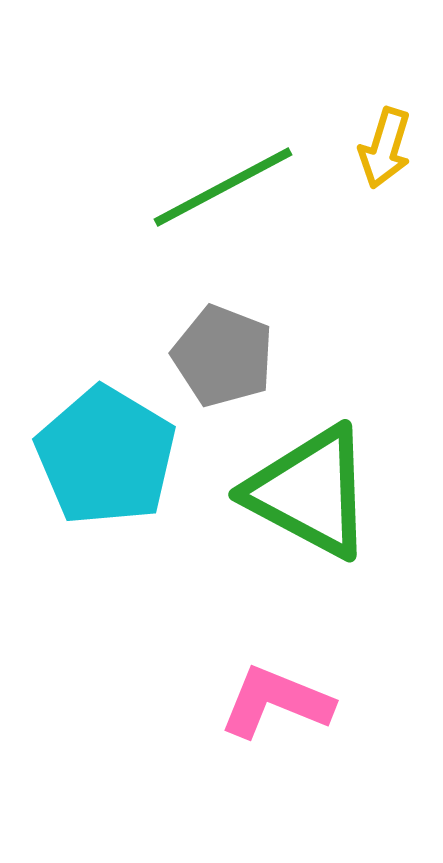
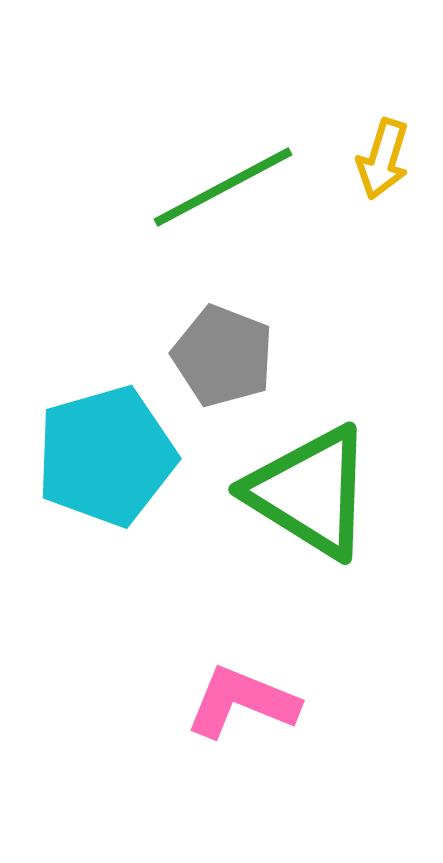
yellow arrow: moved 2 px left, 11 px down
cyan pentagon: rotated 25 degrees clockwise
green triangle: rotated 4 degrees clockwise
pink L-shape: moved 34 px left
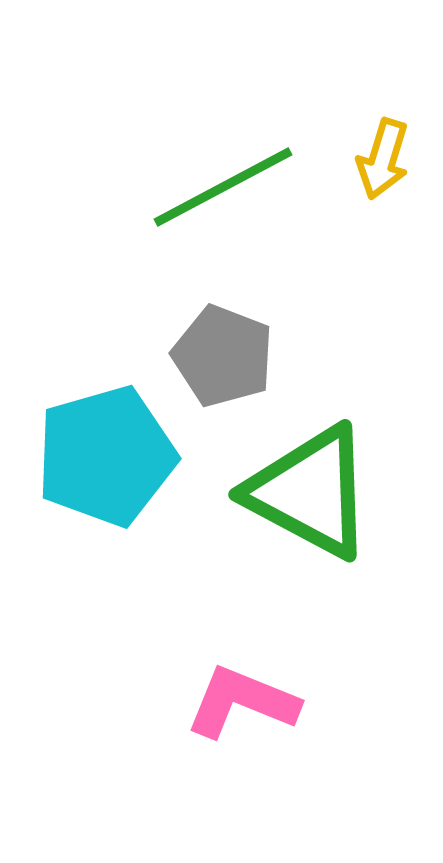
green triangle: rotated 4 degrees counterclockwise
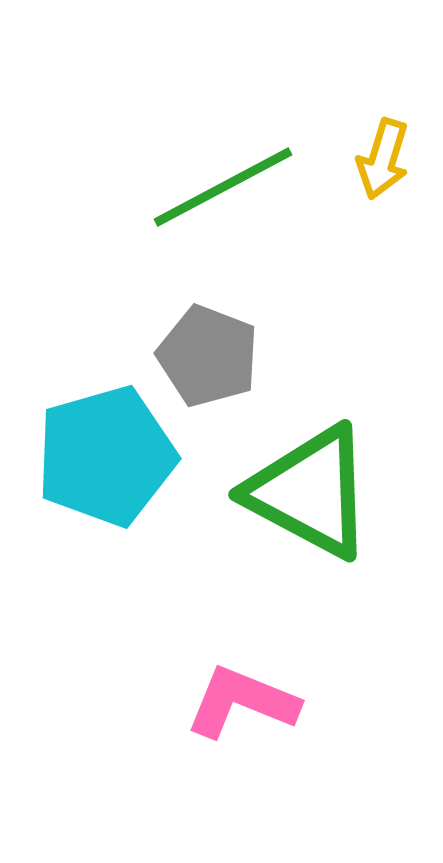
gray pentagon: moved 15 px left
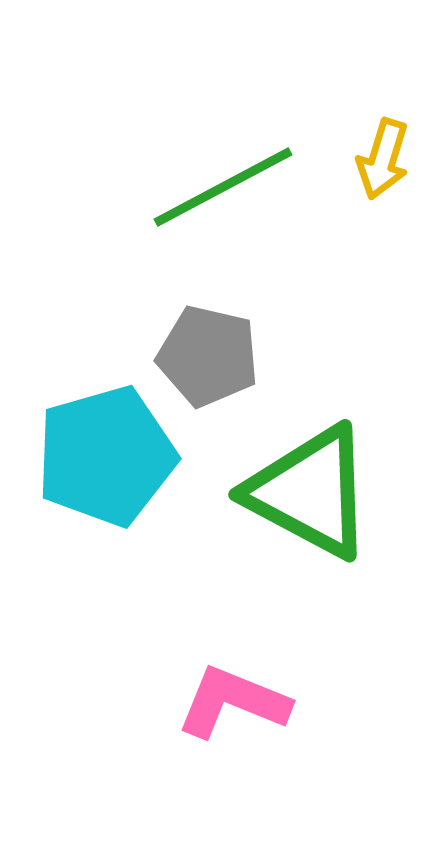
gray pentagon: rotated 8 degrees counterclockwise
pink L-shape: moved 9 px left
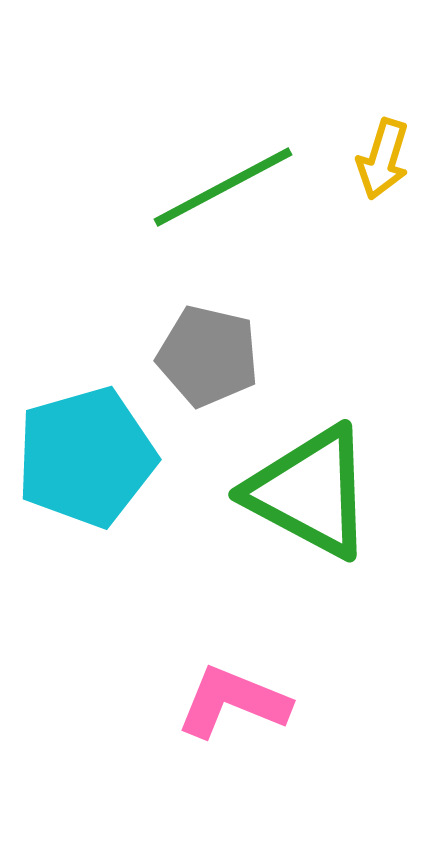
cyan pentagon: moved 20 px left, 1 px down
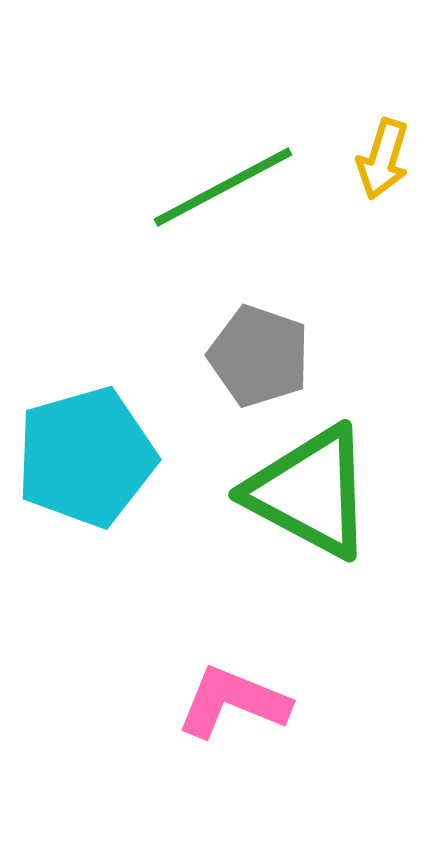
gray pentagon: moved 51 px right; rotated 6 degrees clockwise
